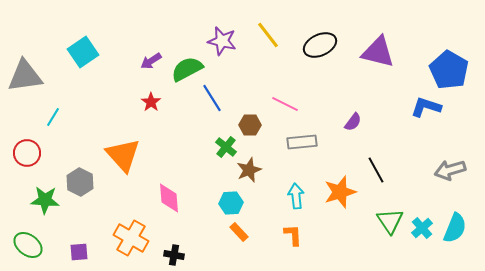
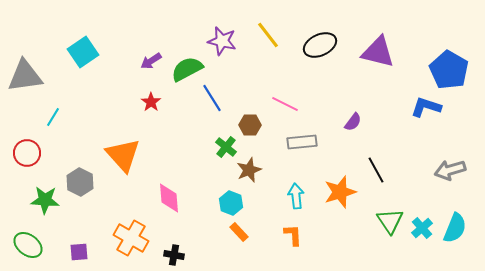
cyan hexagon: rotated 25 degrees clockwise
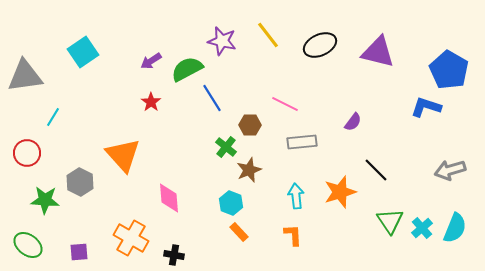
black line: rotated 16 degrees counterclockwise
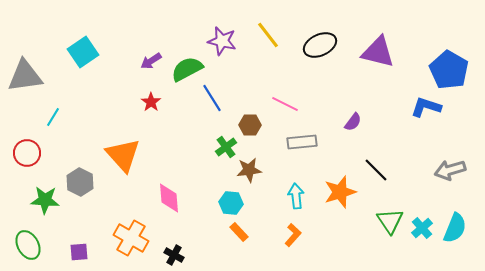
green cross: rotated 15 degrees clockwise
brown star: rotated 15 degrees clockwise
cyan hexagon: rotated 15 degrees counterclockwise
orange L-shape: rotated 45 degrees clockwise
green ellipse: rotated 24 degrees clockwise
black cross: rotated 18 degrees clockwise
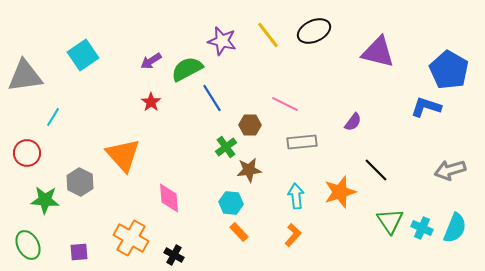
black ellipse: moved 6 px left, 14 px up
cyan square: moved 3 px down
cyan cross: rotated 25 degrees counterclockwise
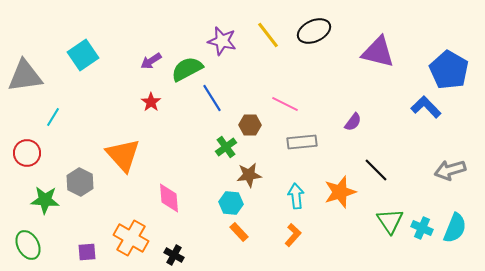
blue L-shape: rotated 28 degrees clockwise
brown star: moved 5 px down
purple square: moved 8 px right
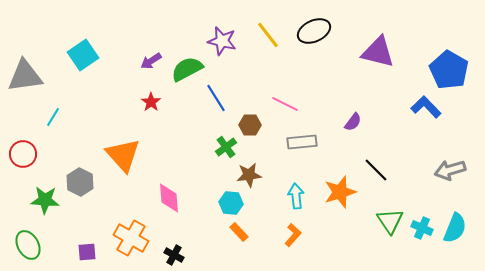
blue line: moved 4 px right
red circle: moved 4 px left, 1 px down
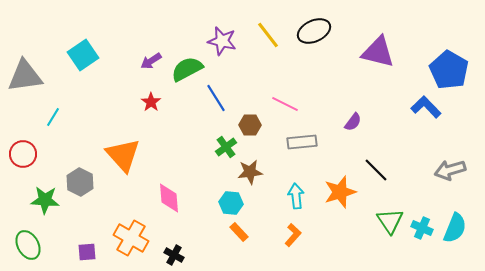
brown star: moved 1 px right, 3 px up
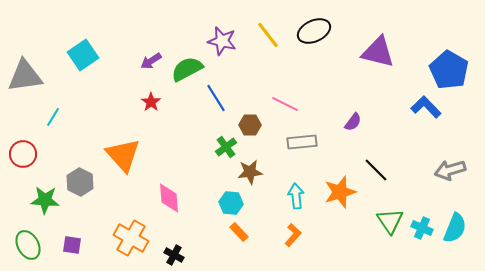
purple square: moved 15 px left, 7 px up; rotated 12 degrees clockwise
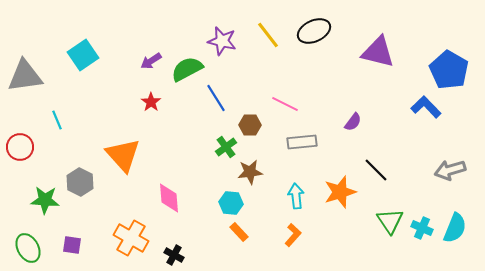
cyan line: moved 4 px right, 3 px down; rotated 54 degrees counterclockwise
red circle: moved 3 px left, 7 px up
green ellipse: moved 3 px down
